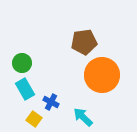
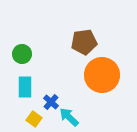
green circle: moved 9 px up
cyan rectangle: moved 2 px up; rotated 30 degrees clockwise
blue cross: rotated 14 degrees clockwise
cyan arrow: moved 14 px left
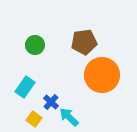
green circle: moved 13 px right, 9 px up
cyan rectangle: rotated 35 degrees clockwise
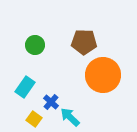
brown pentagon: rotated 10 degrees clockwise
orange circle: moved 1 px right
cyan arrow: moved 1 px right
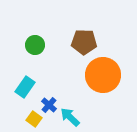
blue cross: moved 2 px left, 3 px down
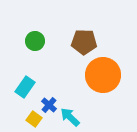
green circle: moved 4 px up
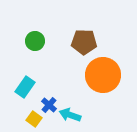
cyan arrow: moved 2 px up; rotated 25 degrees counterclockwise
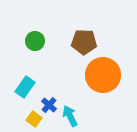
cyan arrow: moved 1 px down; rotated 45 degrees clockwise
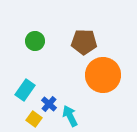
cyan rectangle: moved 3 px down
blue cross: moved 1 px up
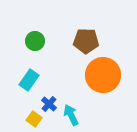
brown pentagon: moved 2 px right, 1 px up
cyan rectangle: moved 4 px right, 10 px up
cyan arrow: moved 1 px right, 1 px up
